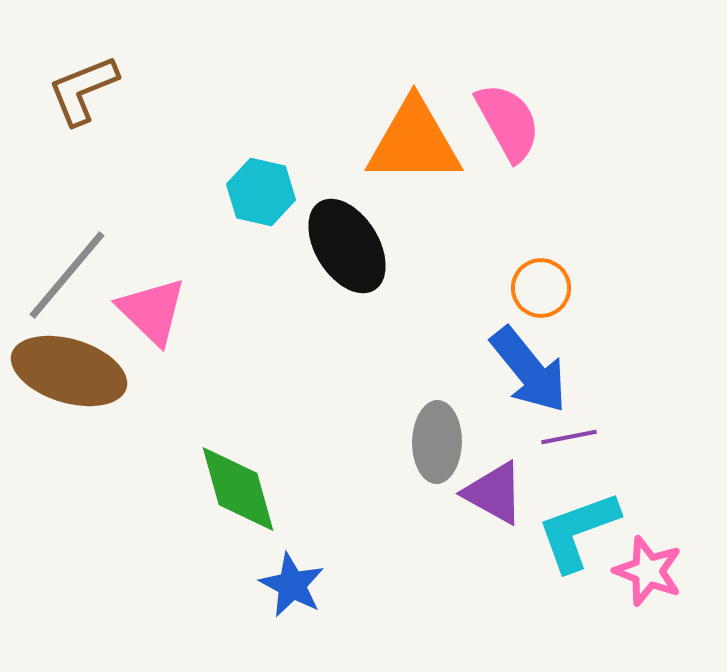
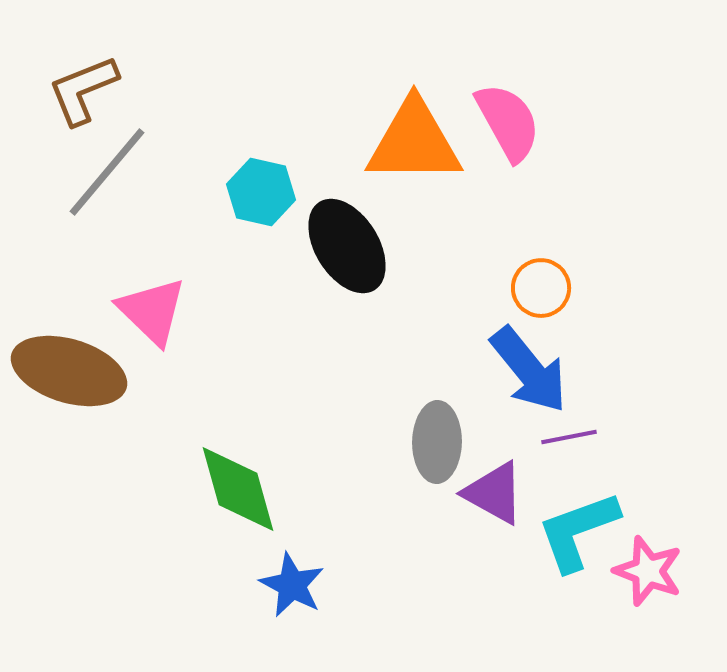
gray line: moved 40 px right, 103 px up
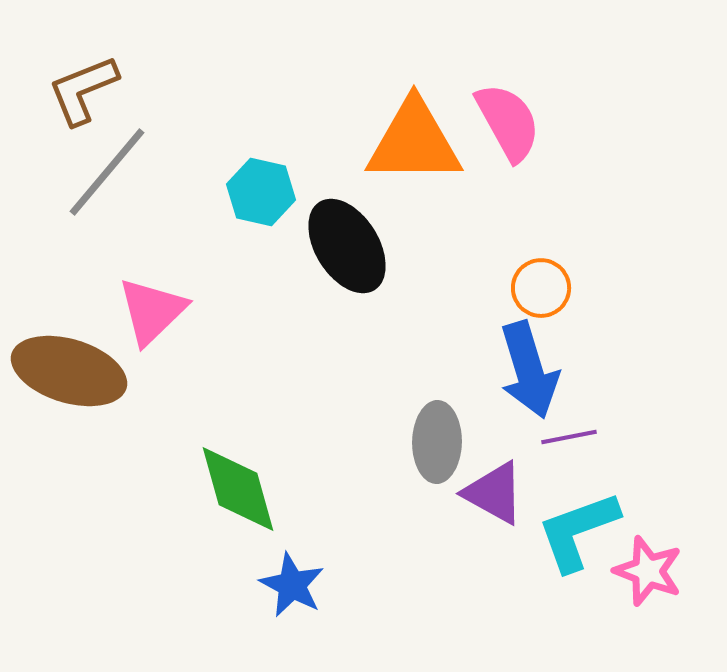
pink triangle: rotated 32 degrees clockwise
blue arrow: rotated 22 degrees clockwise
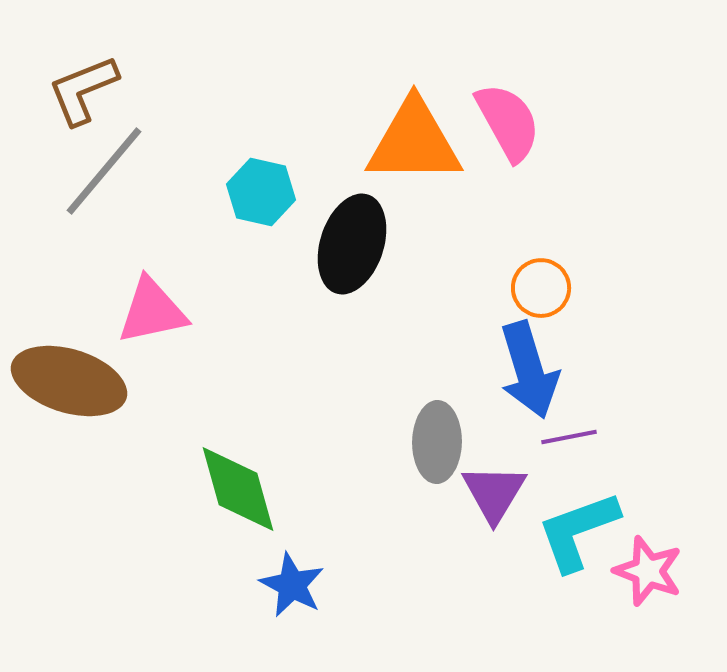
gray line: moved 3 px left, 1 px up
black ellipse: moved 5 px right, 2 px up; rotated 50 degrees clockwise
pink triangle: rotated 32 degrees clockwise
brown ellipse: moved 10 px down
purple triangle: rotated 32 degrees clockwise
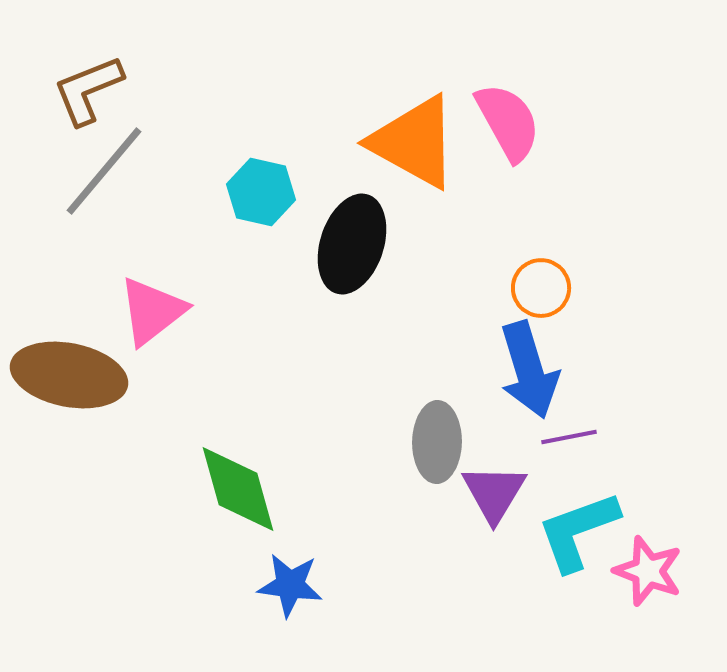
brown L-shape: moved 5 px right
orange triangle: rotated 29 degrees clockwise
pink triangle: rotated 26 degrees counterclockwise
brown ellipse: moved 6 px up; rotated 6 degrees counterclockwise
blue star: moved 2 px left; rotated 20 degrees counterclockwise
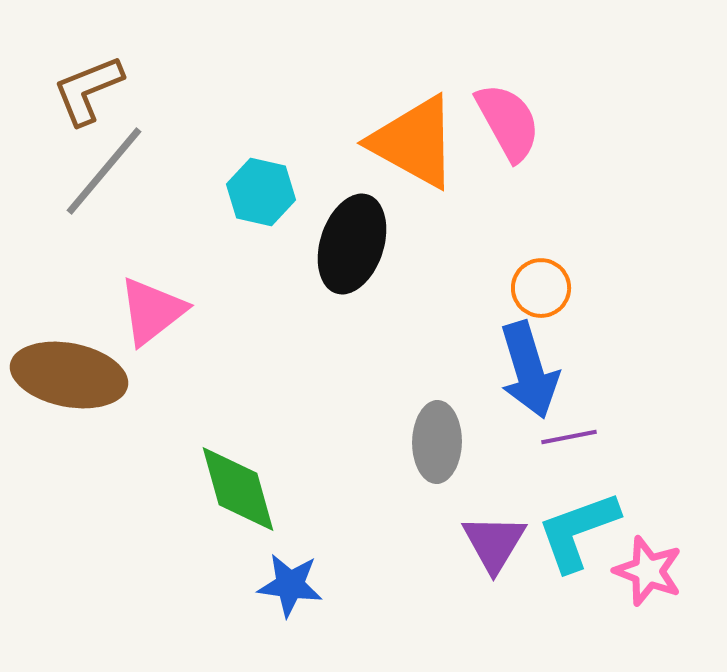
purple triangle: moved 50 px down
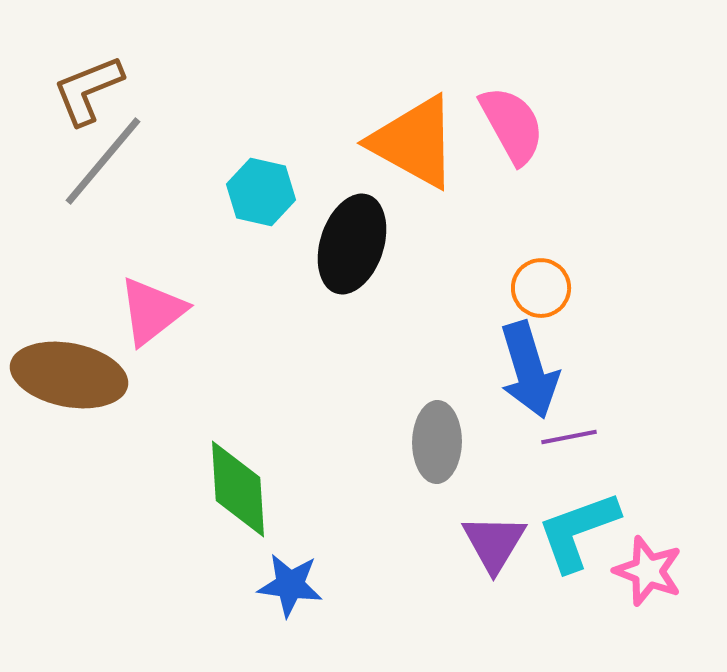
pink semicircle: moved 4 px right, 3 px down
gray line: moved 1 px left, 10 px up
green diamond: rotated 12 degrees clockwise
